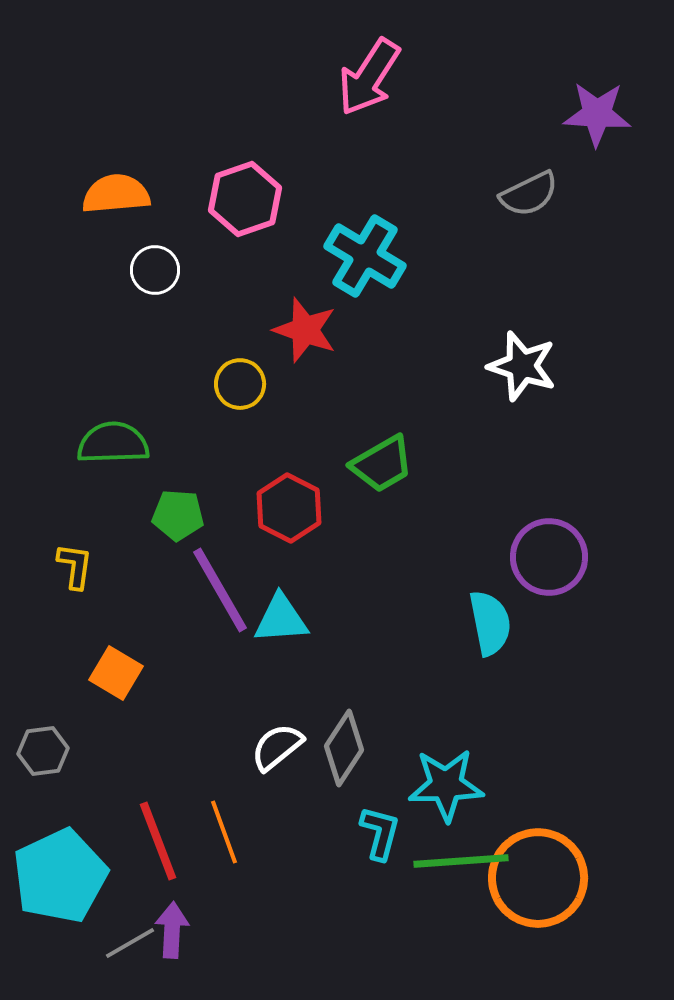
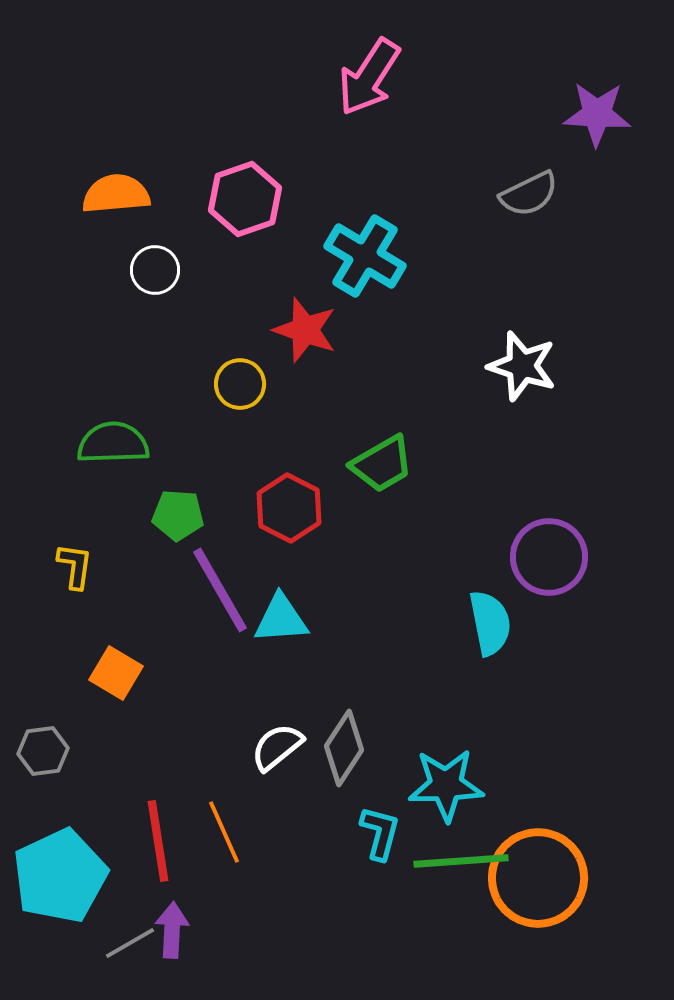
orange line: rotated 4 degrees counterclockwise
red line: rotated 12 degrees clockwise
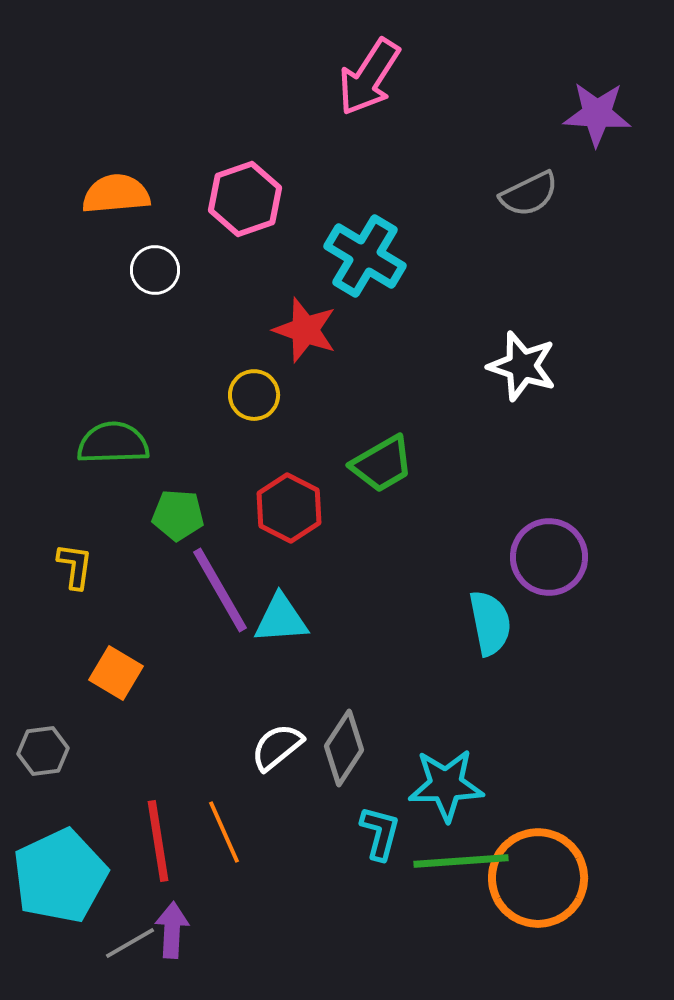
yellow circle: moved 14 px right, 11 px down
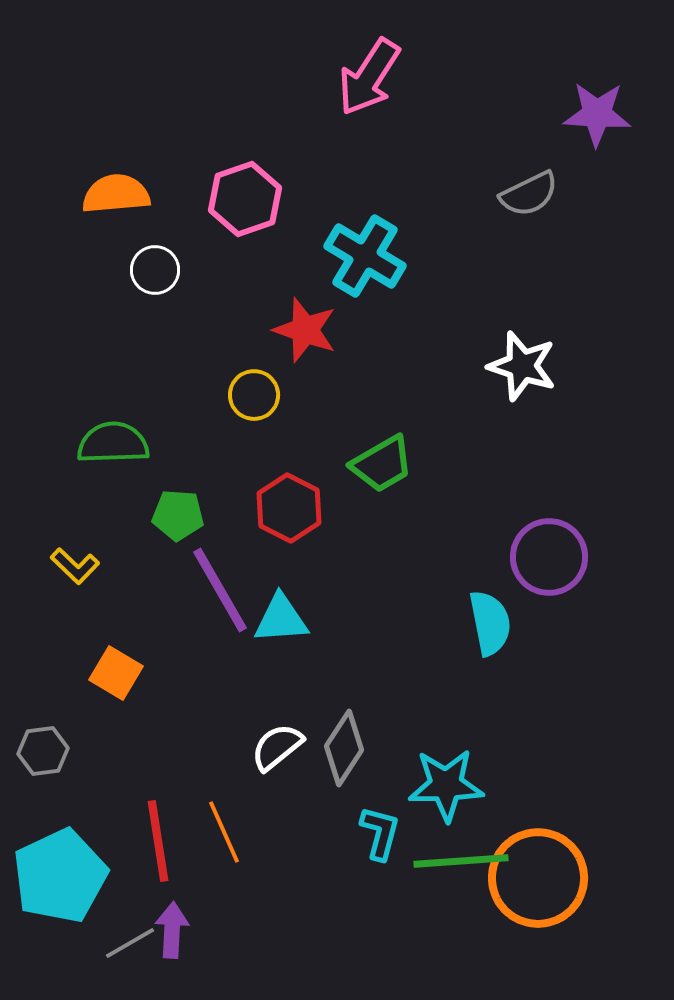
yellow L-shape: rotated 126 degrees clockwise
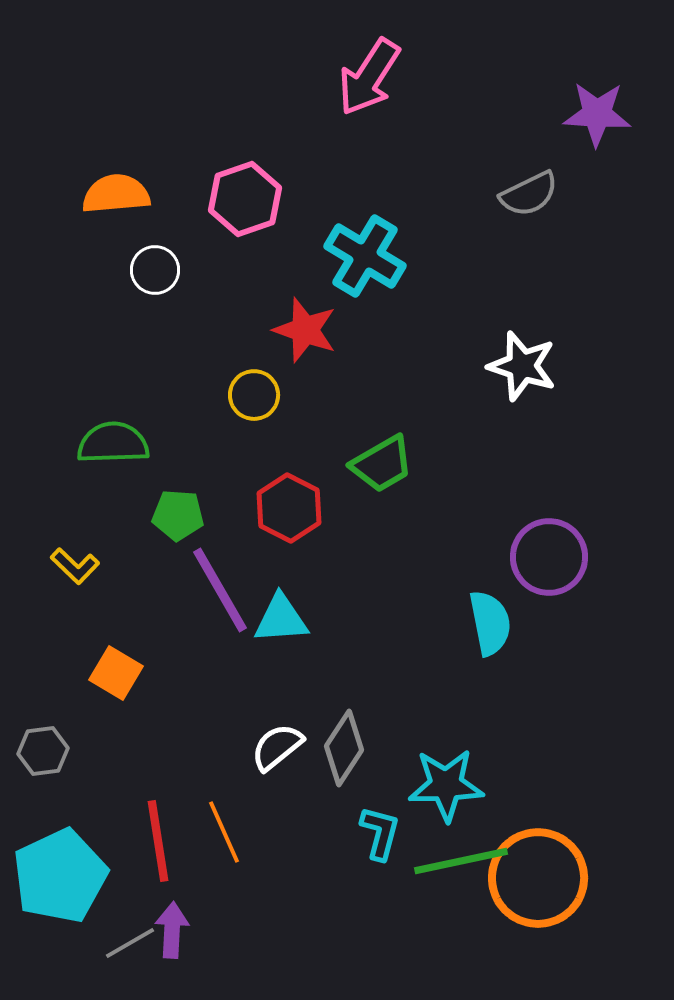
green line: rotated 8 degrees counterclockwise
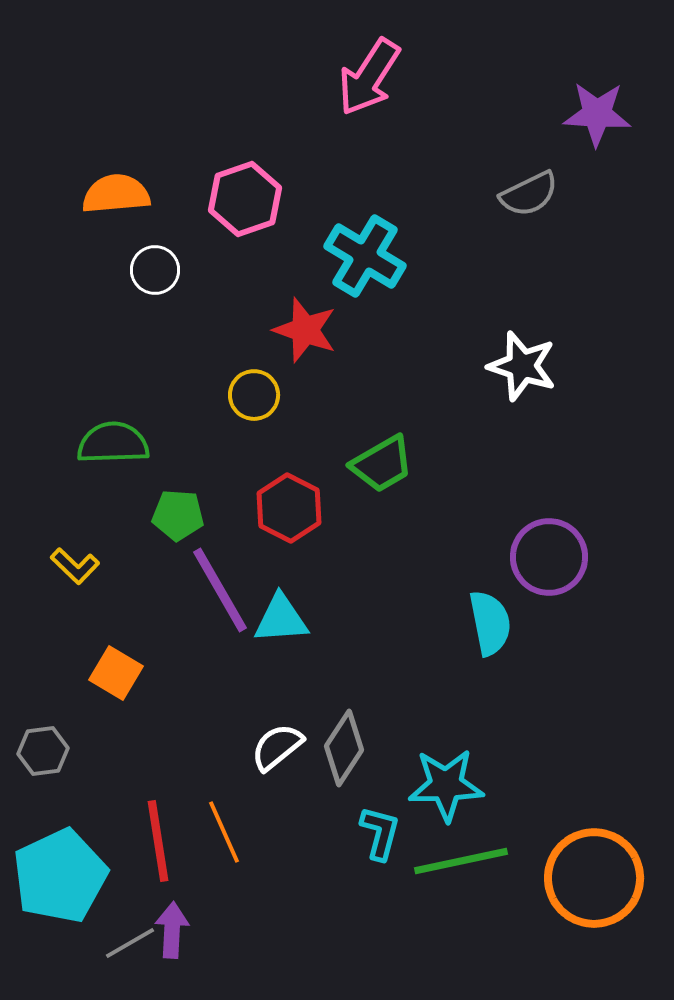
orange circle: moved 56 px right
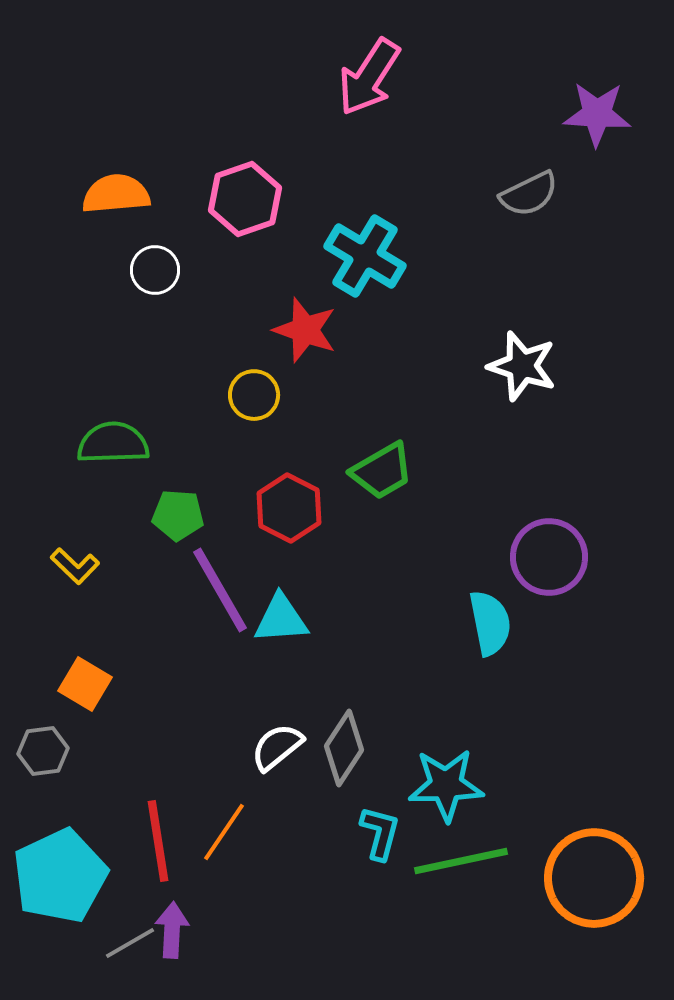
green trapezoid: moved 7 px down
orange square: moved 31 px left, 11 px down
orange line: rotated 58 degrees clockwise
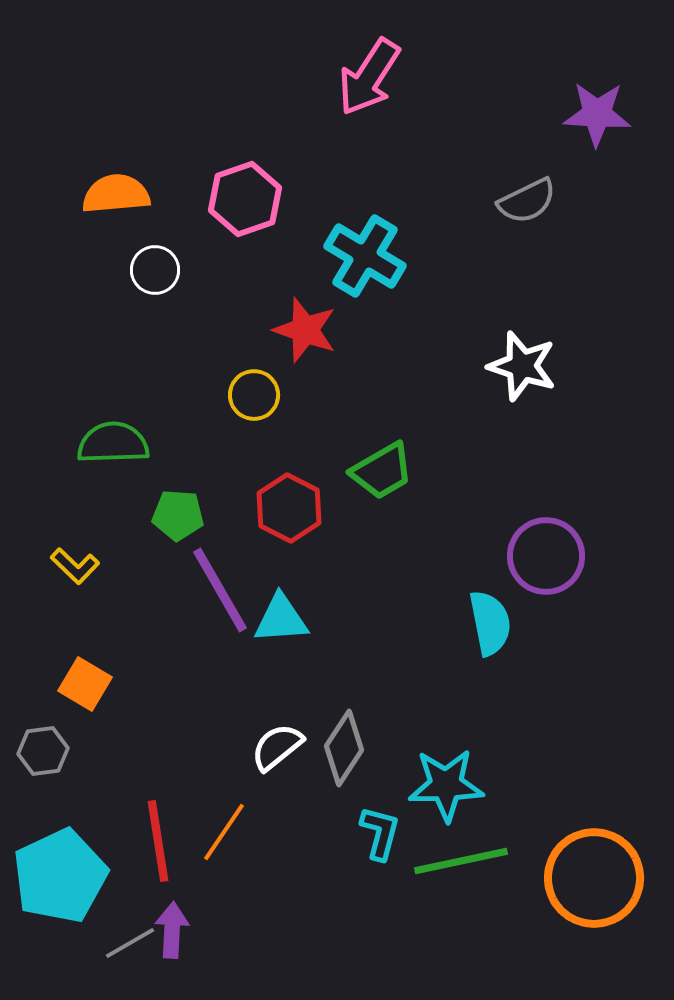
gray semicircle: moved 2 px left, 7 px down
purple circle: moved 3 px left, 1 px up
